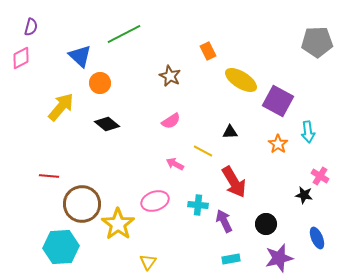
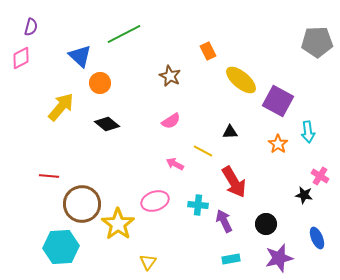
yellow ellipse: rotated 8 degrees clockwise
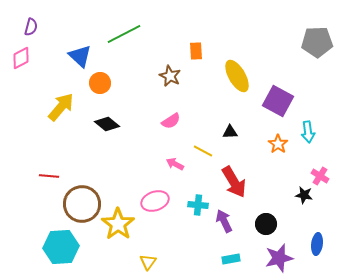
orange rectangle: moved 12 px left; rotated 24 degrees clockwise
yellow ellipse: moved 4 px left, 4 px up; rotated 20 degrees clockwise
blue ellipse: moved 6 px down; rotated 30 degrees clockwise
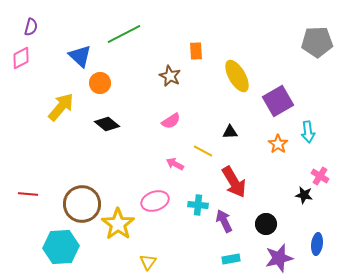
purple square: rotated 32 degrees clockwise
red line: moved 21 px left, 18 px down
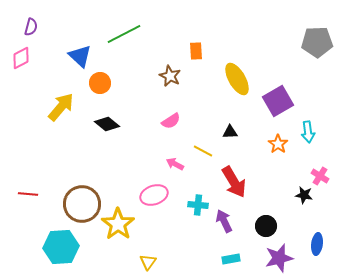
yellow ellipse: moved 3 px down
pink ellipse: moved 1 px left, 6 px up
black circle: moved 2 px down
